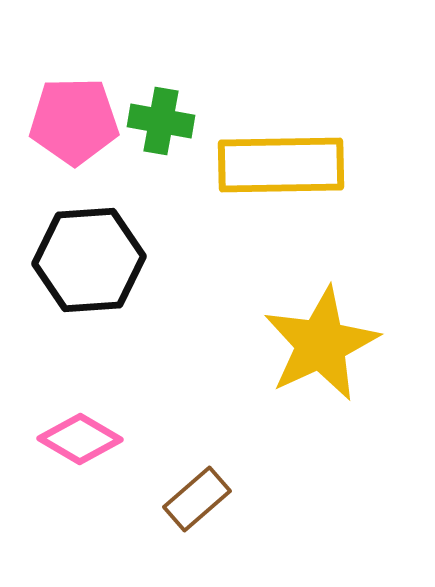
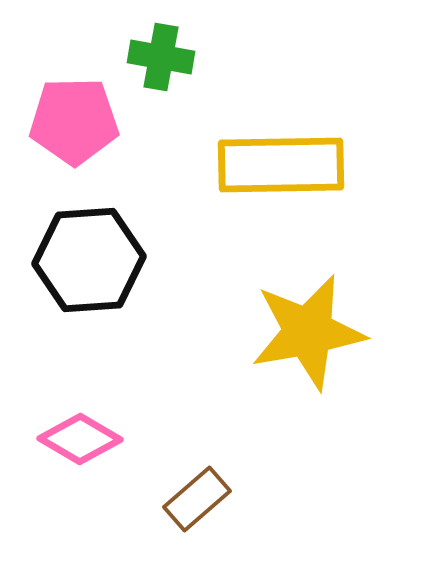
green cross: moved 64 px up
yellow star: moved 13 px left, 12 px up; rotated 15 degrees clockwise
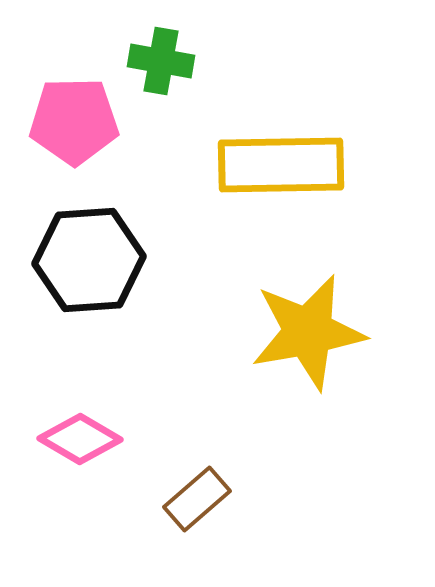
green cross: moved 4 px down
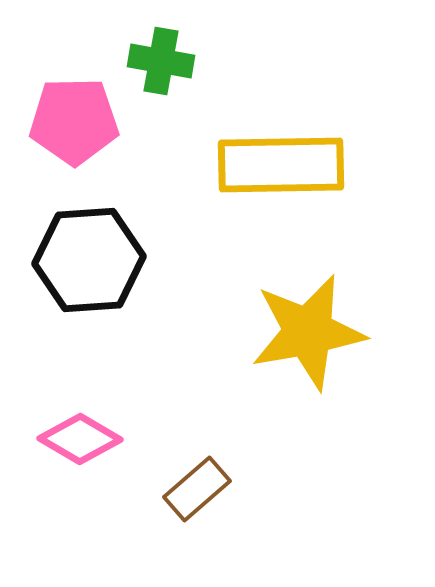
brown rectangle: moved 10 px up
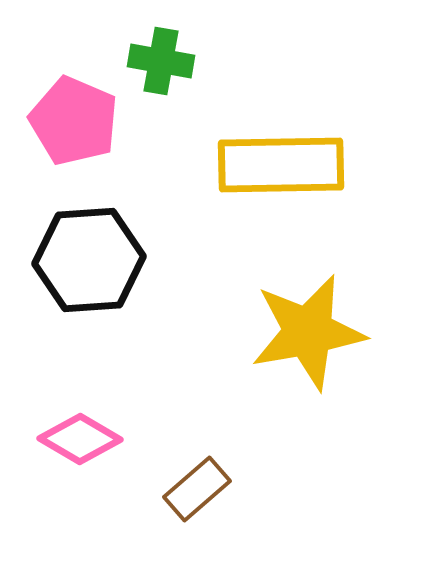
pink pentagon: rotated 24 degrees clockwise
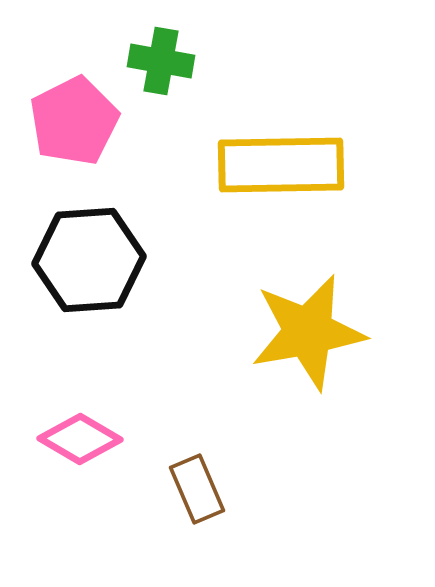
pink pentagon: rotated 22 degrees clockwise
brown rectangle: rotated 72 degrees counterclockwise
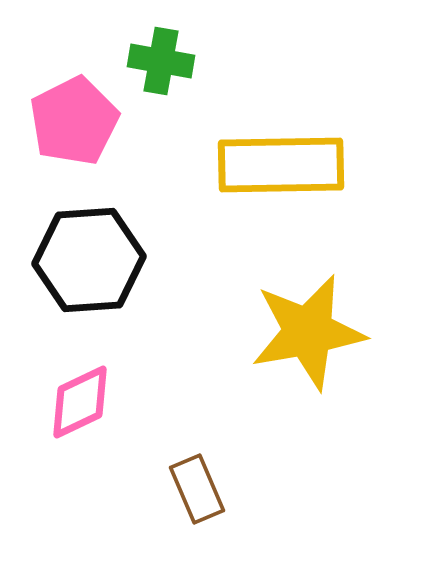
pink diamond: moved 37 px up; rotated 56 degrees counterclockwise
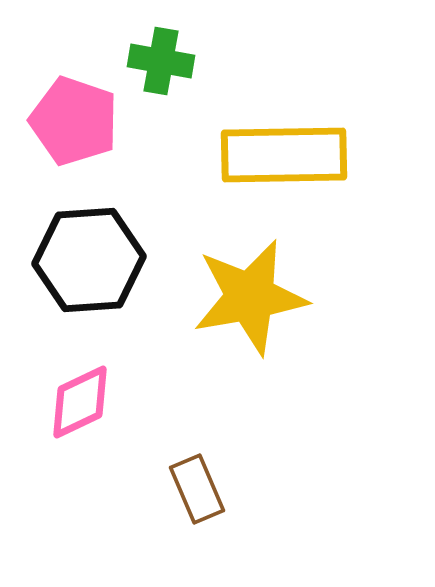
pink pentagon: rotated 26 degrees counterclockwise
yellow rectangle: moved 3 px right, 10 px up
yellow star: moved 58 px left, 35 px up
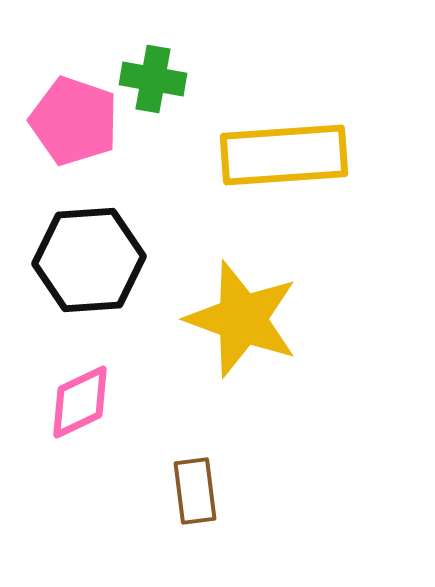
green cross: moved 8 px left, 18 px down
yellow rectangle: rotated 3 degrees counterclockwise
yellow star: moved 8 px left, 22 px down; rotated 30 degrees clockwise
brown rectangle: moved 2 px left, 2 px down; rotated 16 degrees clockwise
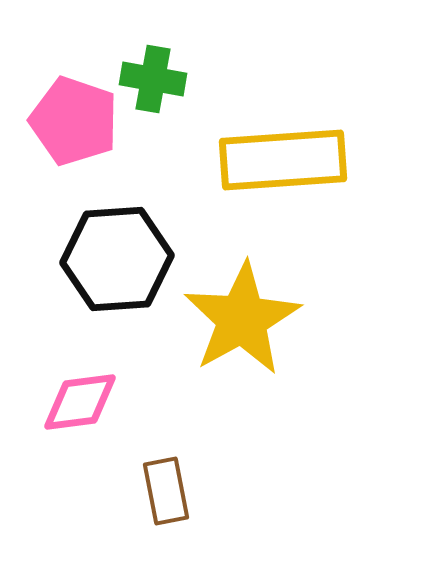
yellow rectangle: moved 1 px left, 5 px down
black hexagon: moved 28 px right, 1 px up
yellow star: rotated 23 degrees clockwise
pink diamond: rotated 18 degrees clockwise
brown rectangle: moved 29 px left; rotated 4 degrees counterclockwise
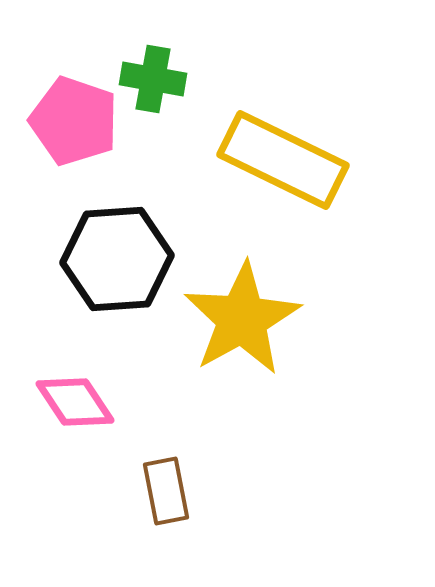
yellow rectangle: rotated 30 degrees clockwise
pink diamond: moved 5 px left; rotated 64 degrees clockwise
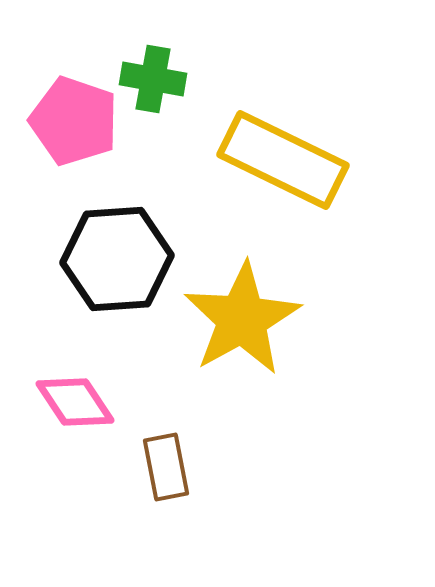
brown rectangle: moved 24 px up
